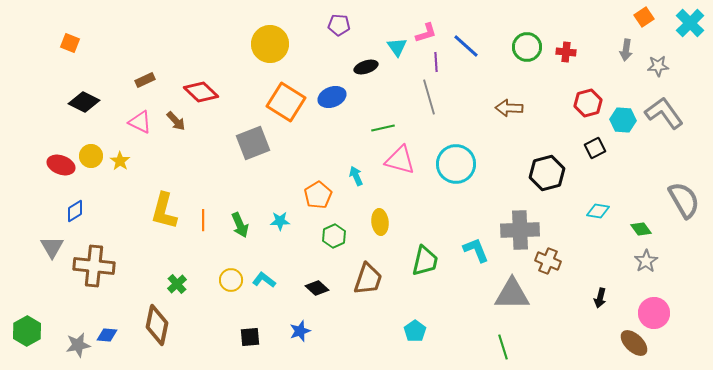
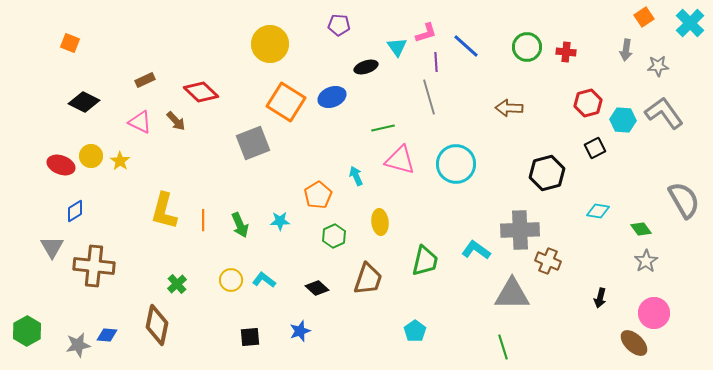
cyan L-shape at (476, 250): rotated 32 degrees counterclockwise
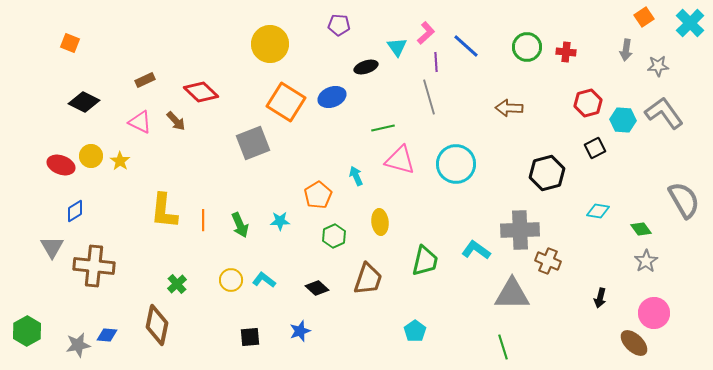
pink L-shape at (426, 33): rotated 25 degrees counterclockwise
yellow L-shape at (164, 211): rotated 9 degrees counterclockwise
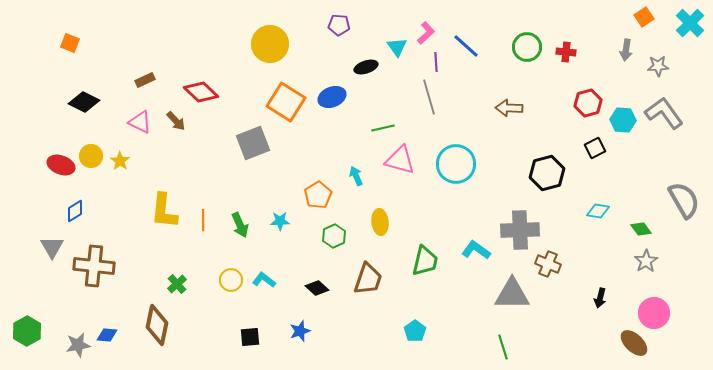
brown cross at (548, 261): moved 3 px down
